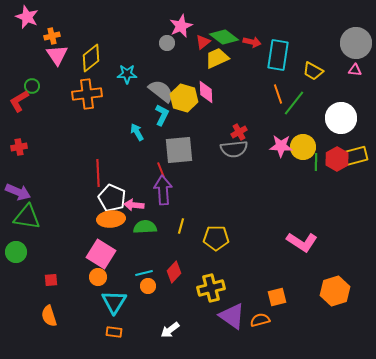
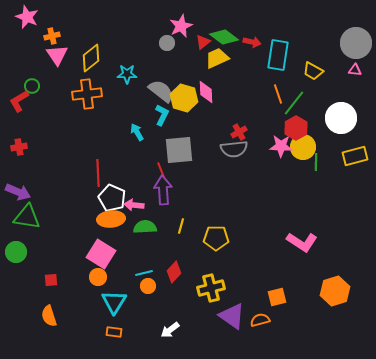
red hexagon at (337, 159): moved 41 px left, 31 px up
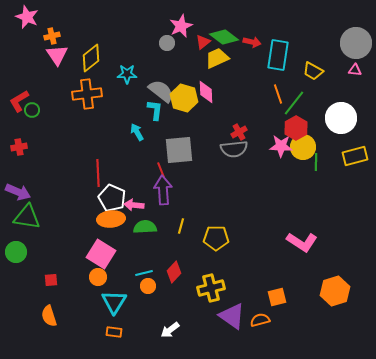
green circle at (32, 86): moved 24 px down
cyan L-shape at (162, 115): moved 7 px left, 5 px up; rotated 20 degrees counterclockwise
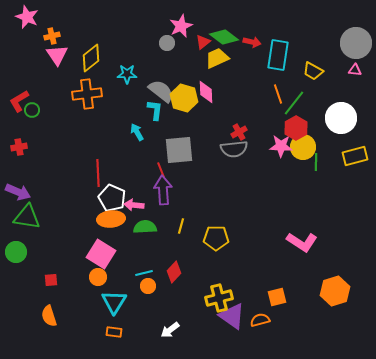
yellow cross at (211, 288): moved 8 px right, 10 px down
